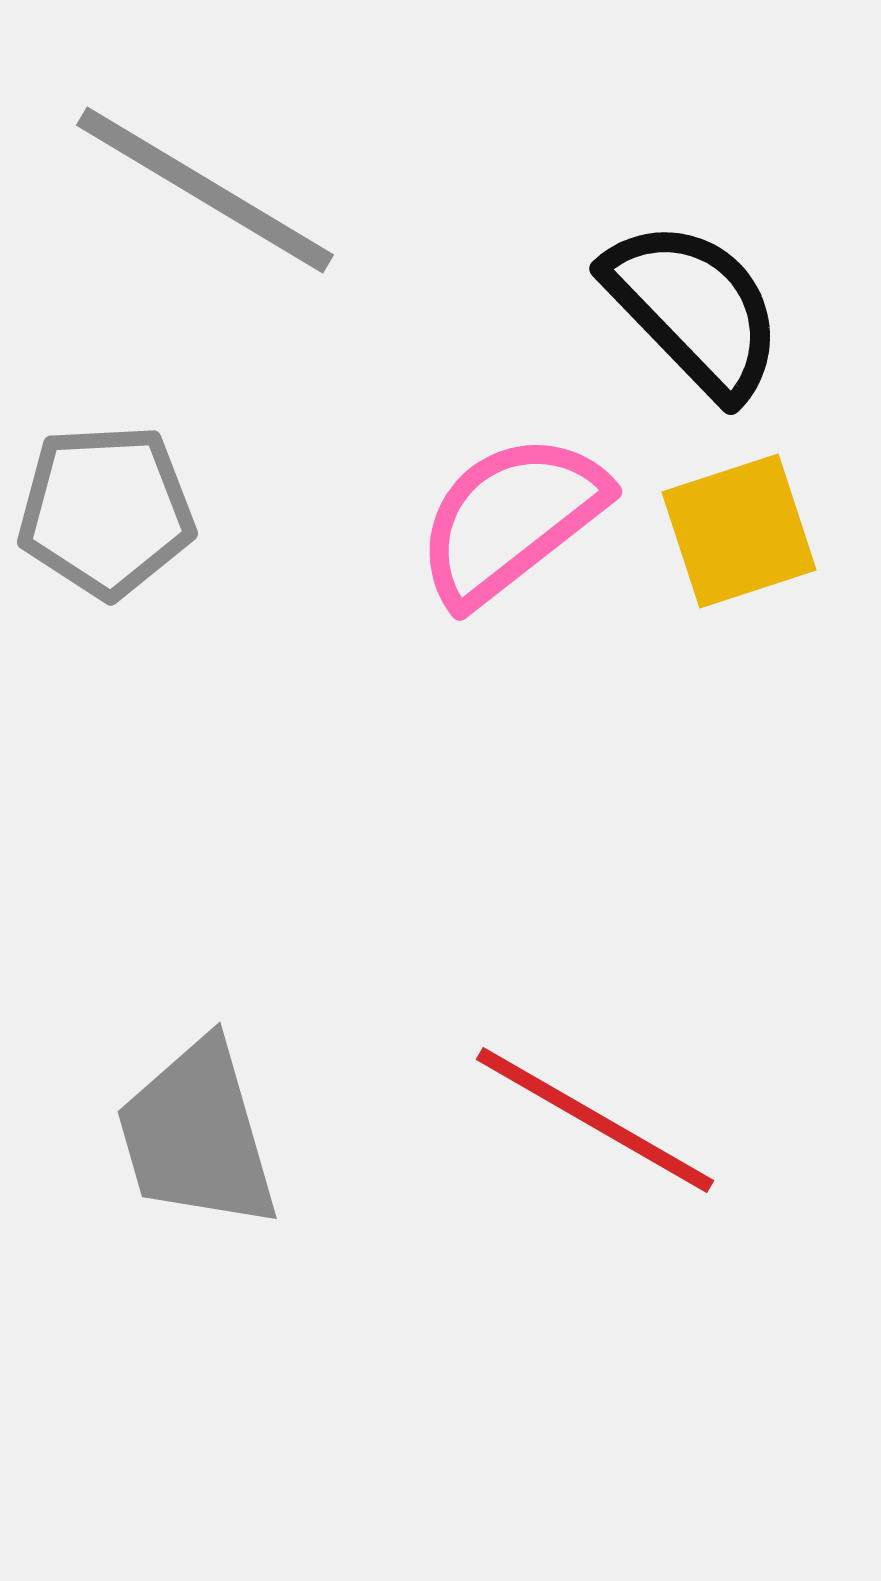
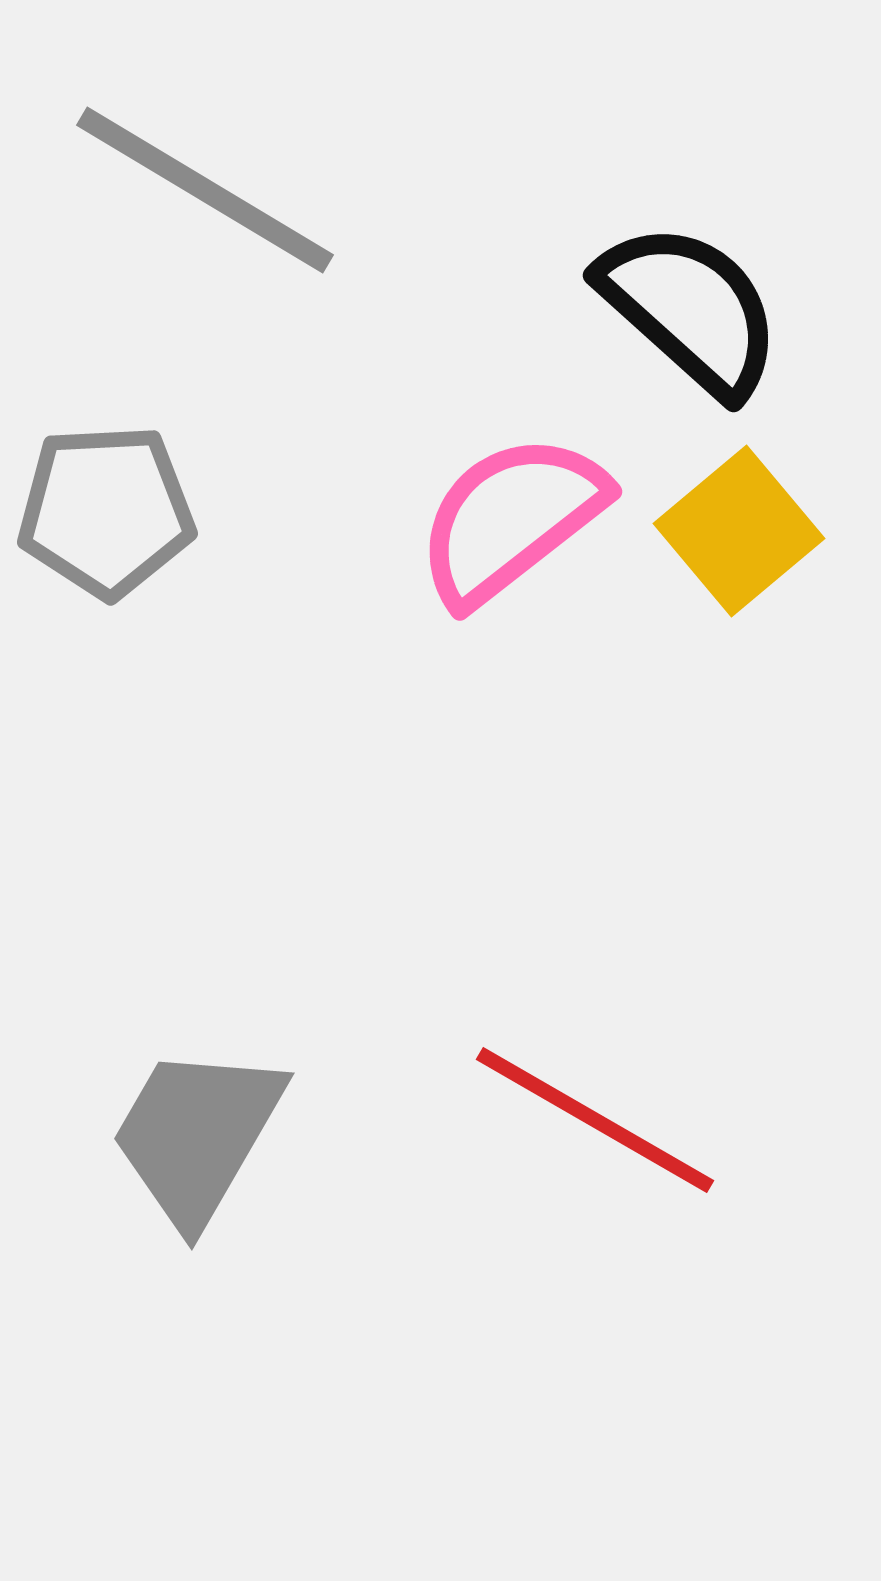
black semicircle: moved 4 px left; rotated 4 degrees counterclockwise
yellow square: rotated 22 degrees counterclockwise
gray trapezoid: rotated 46 degrees clockwise
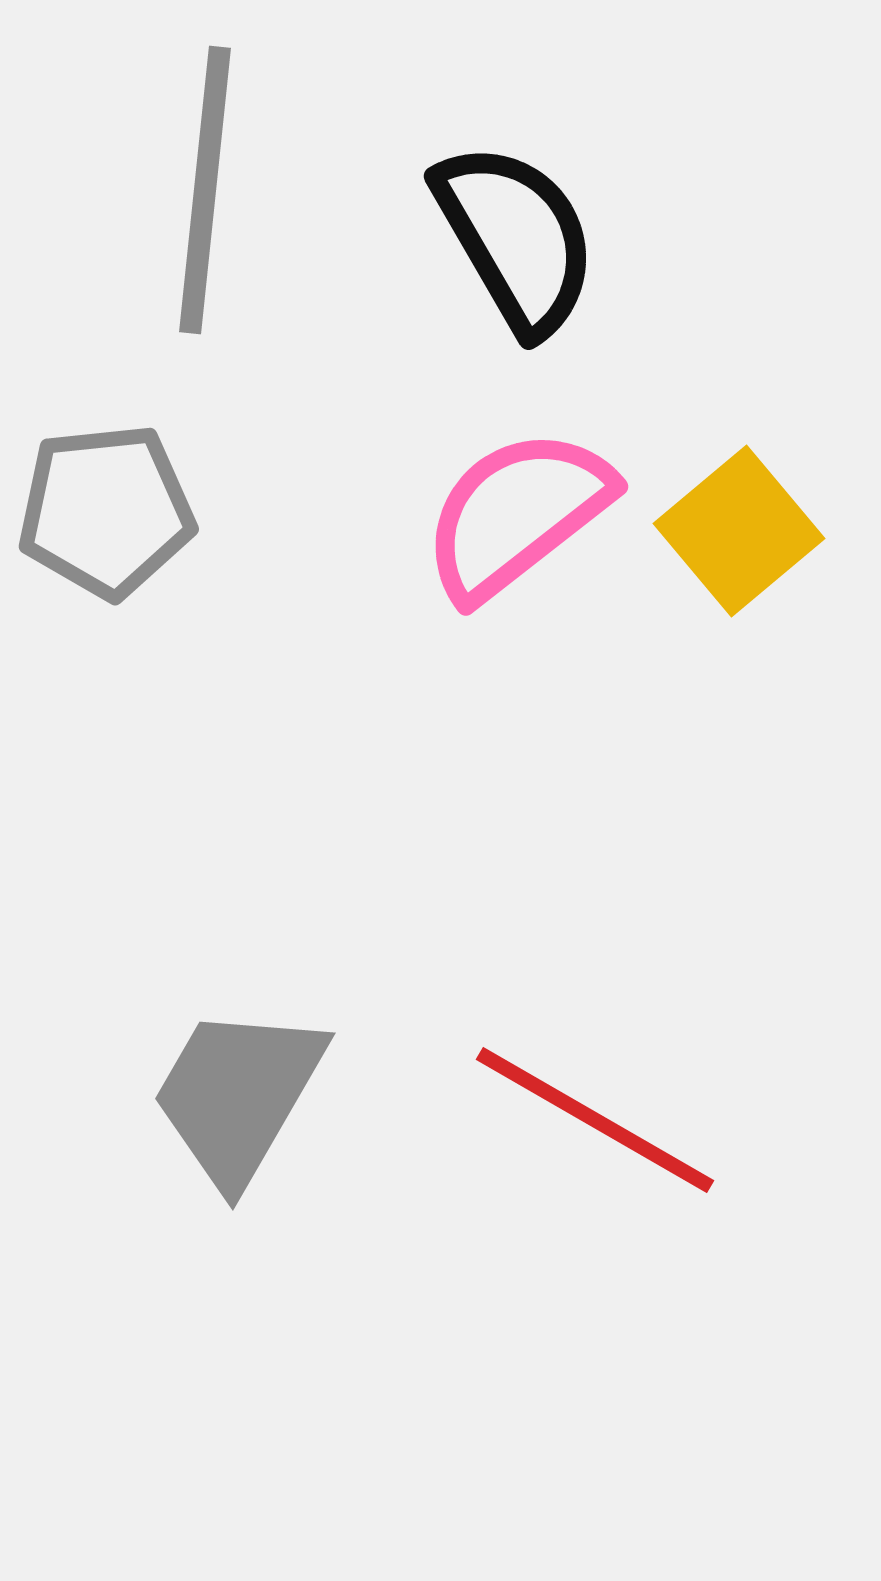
gray line: rotated 65 degrees clockwise
black semicircle: moved 174 px left, 71 px up; rotated 18 degrees clockwise
gray pentagon: rotated 3 degrees counterclockwise
pink semicircle: moved 6 px right, 5 px up
gray trapezoid: moved 41 px right, 40 px up
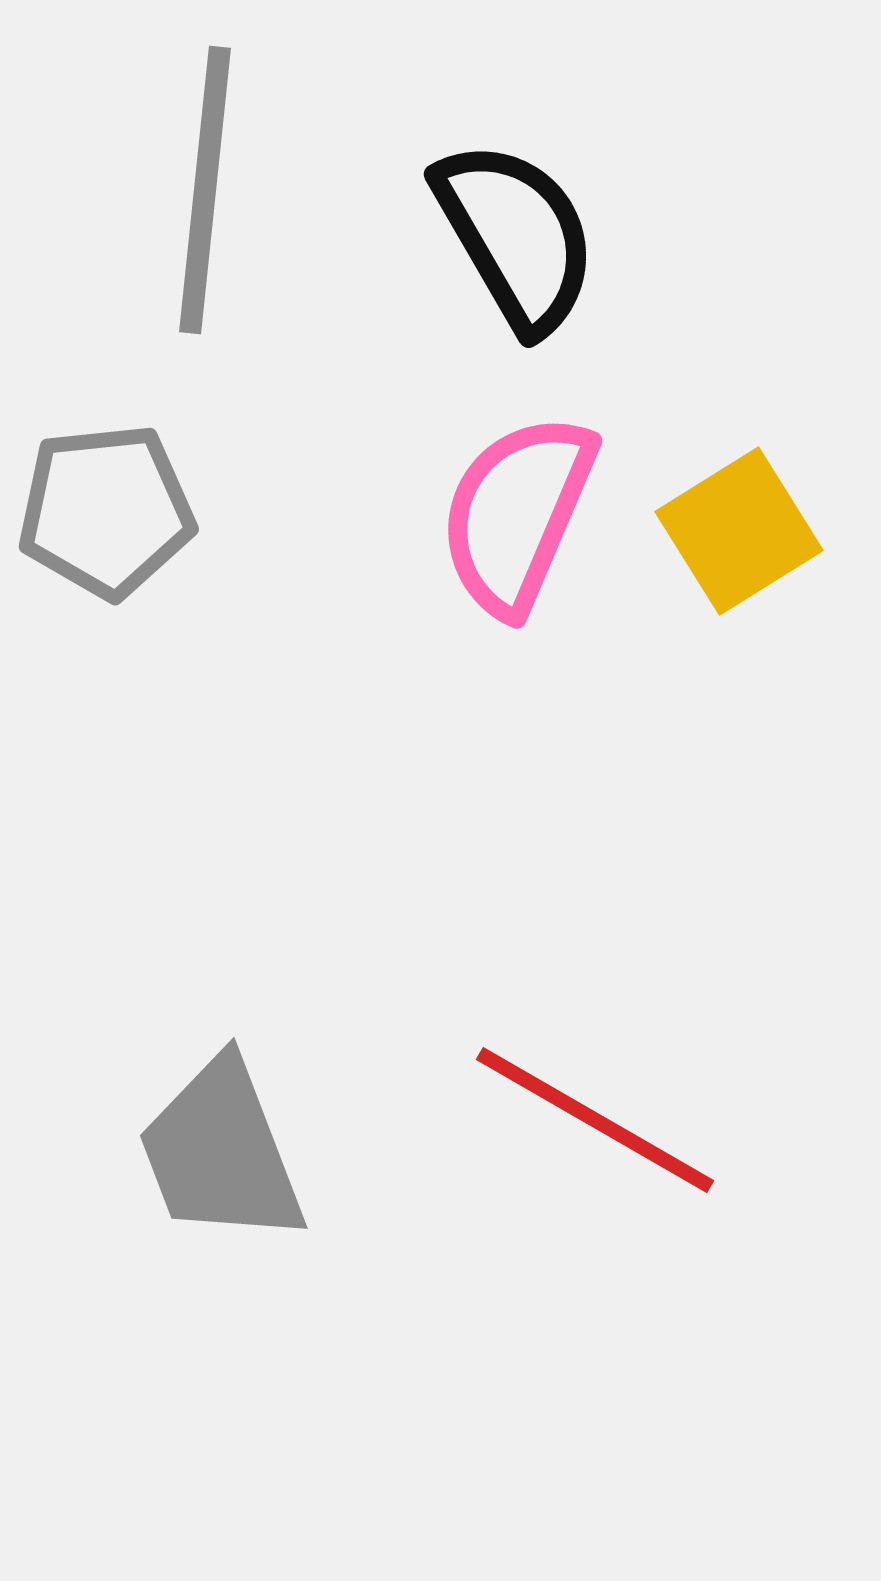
black semicircle: moved 2 px up
pink semicircle: rotated 29 degrees counterclockwise
yellow square: rotated 8 degrees clockwise
gray trapezoid: moved 17 px left, 57 px down; rotated 51 degrees counterclockwise
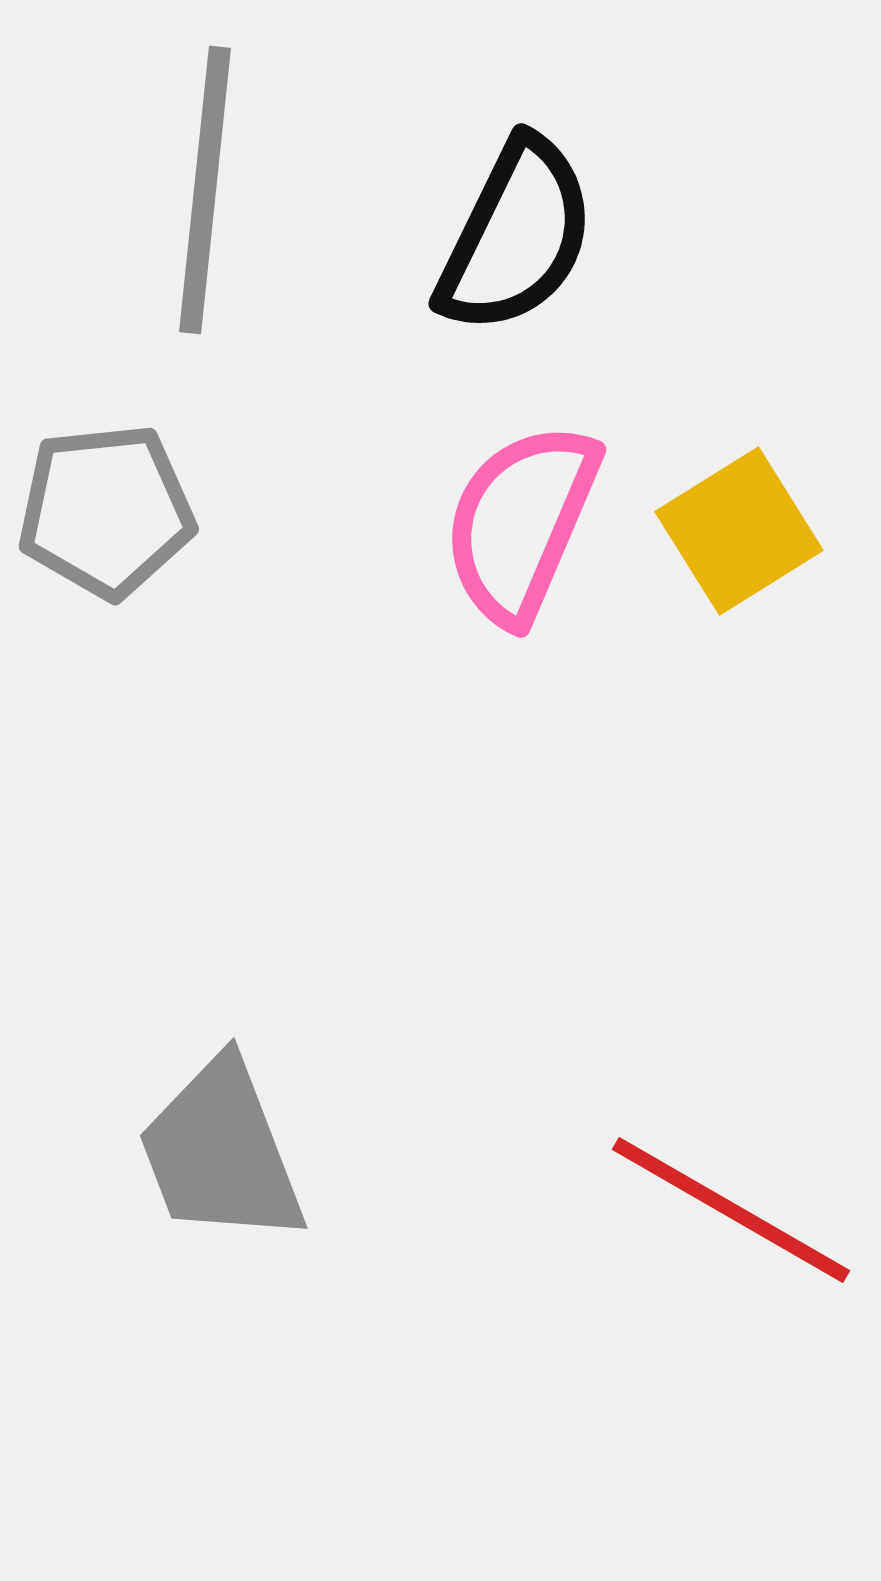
black semicircle: rotated 56 degrees clockwise
pink semicircle: moved 4 px right, 9 px down
red line: moved 136 px right, 90 px down
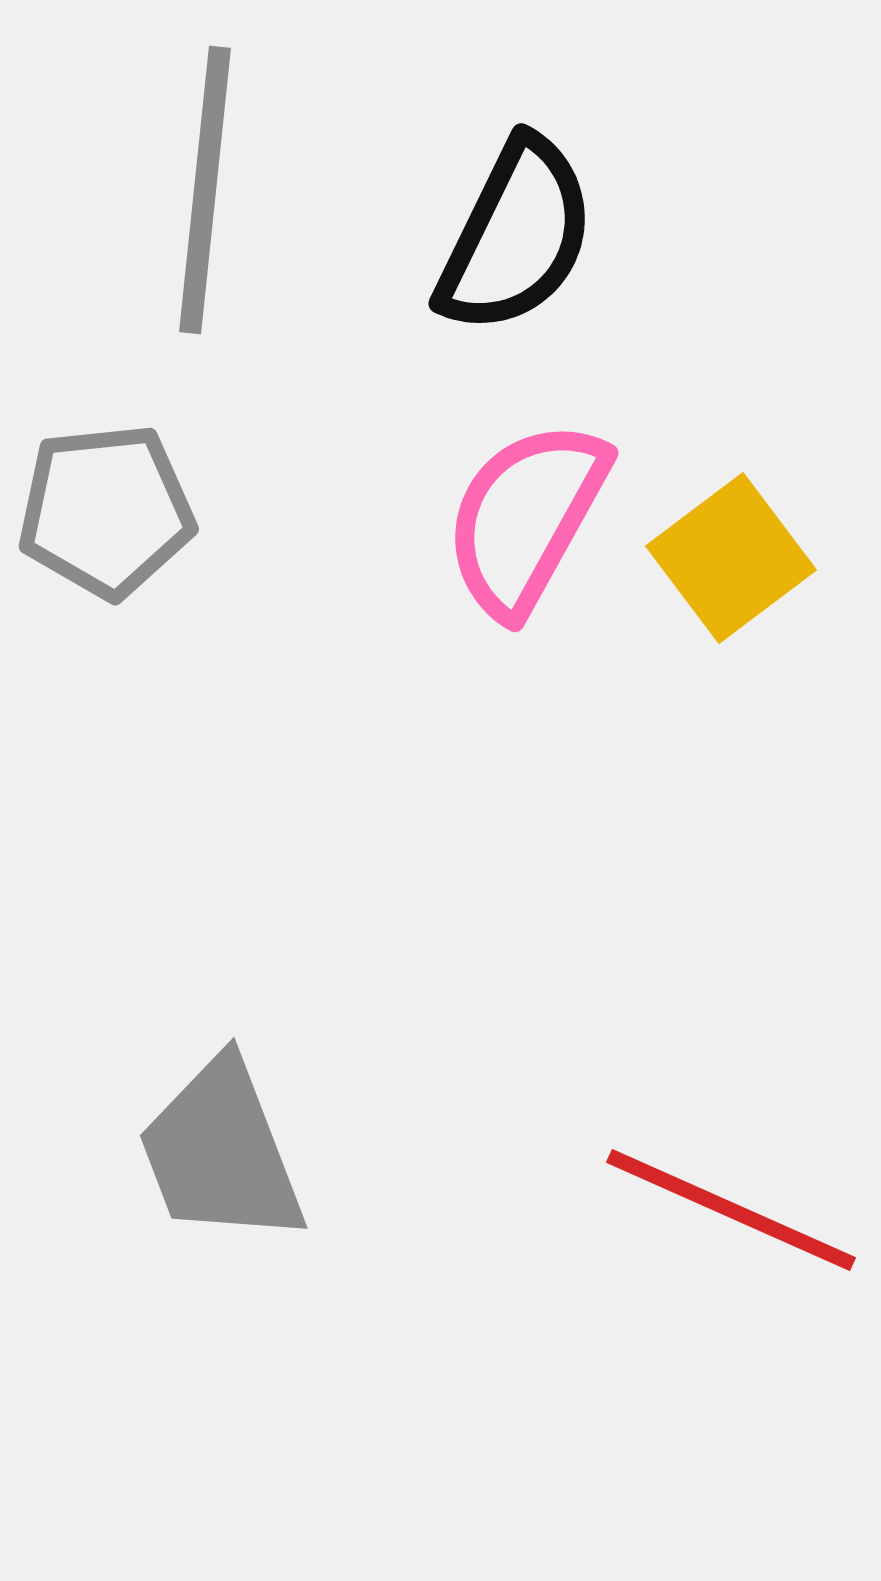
pink semicircle: moved 5 px right, 5 px up; rotated 6 degrees clockwise
yellow square: moved 8 px left, 27 px down; rotated 5 degrees counterclockwise
red line: rotated 6 degrees counterclockwise
